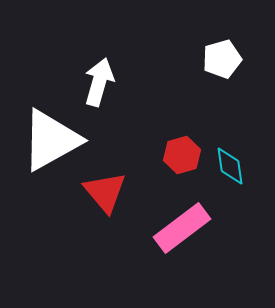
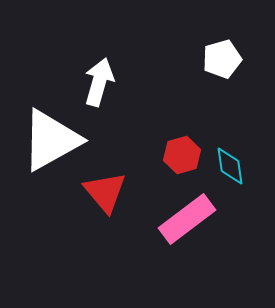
pink rectangle: moved 5 px right, 9 px up
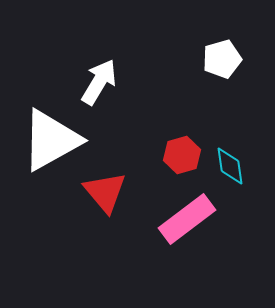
white arrow: rotated 15 degrees clockwise
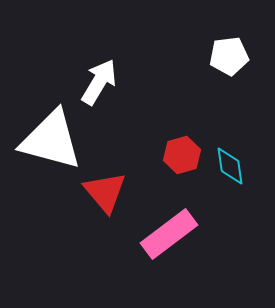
white pentagon: moved 7 px right, 3 px up; rotated 9 degrees clockwise
white triangle: rotated 44 degrees clockwise
pink rectangle: moved 18 px left, 15 px down
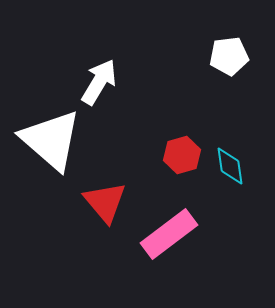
white triangle: rotated 26 degrees clockwise
red triangle: moved 10 px down
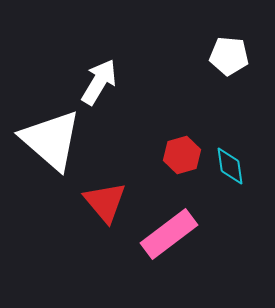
white pentagon: rotated 12 degrees clockwise
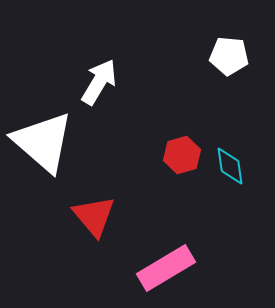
white triangle: moved 8 px left, 2 px down
red triangle: moved 11 px left, 14 px down
pink rectangle: moved 3 px left, 34 px down; rotated 6 degrees clockwise
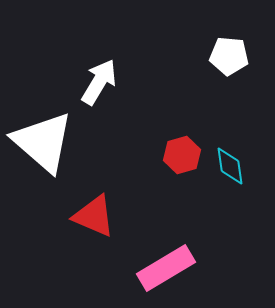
red triangle: rotated 27 degrees counterclockwise
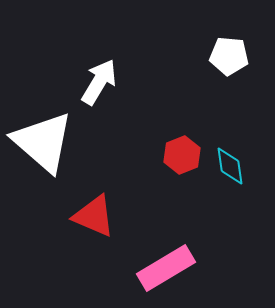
red hexagon: rotated 6 degrees counterclockwise
